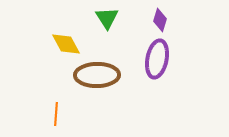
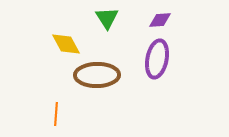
purple diamond: rotated 70 degrees clockwise
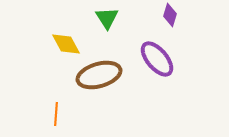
purple diamond: moved 10 px right, 5 px up; rotated 70 degrees counterclockwise
purple ellipse: rotated 51 degrees counterclockwise
brown ellipse: moved 2 px right; rotated 15 degrees counterclockwise
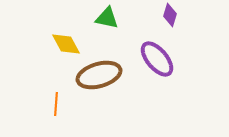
green triangle: rotated 45 degrees counterclockwise
orange line: moved 10 px up
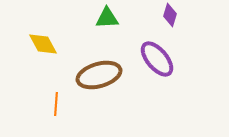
green triangle: rotated 15 degrees counterclockwise
yellow diamond: moved 23 px left
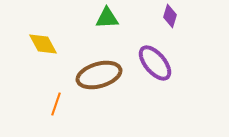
purple diamond: moved 1 px down
purple ellipse: moved 2 px left, 4 px down
orange line: rotated 15 degrees clockwise
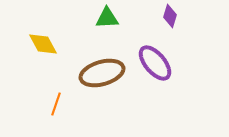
brown ellipse: moved 3 px right, 2 px up
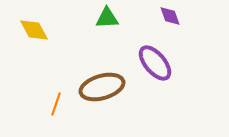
purple diamond: rotated 35 degrees counterclockwise
yellow diamond: moved 9 px left, 14 px up
brown ellipse: moved 14 px down
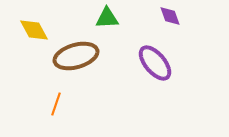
brown ellipse: moved 26 px left, 31 px up
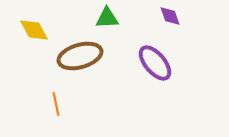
brown ellipse: moved 4 px right
orange line: rotated 30 degrees counterclockwise
